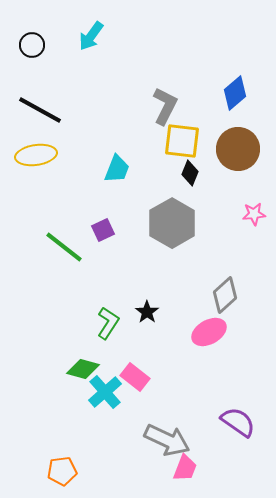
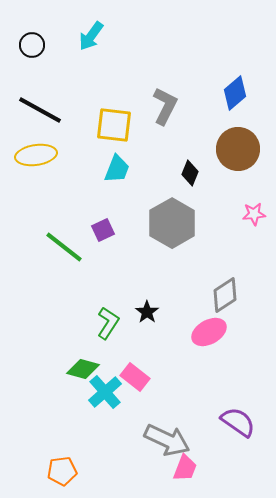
yellow square: moved 68 px left, 16 px up
gray diamond: rotated 9 degrees clockwise
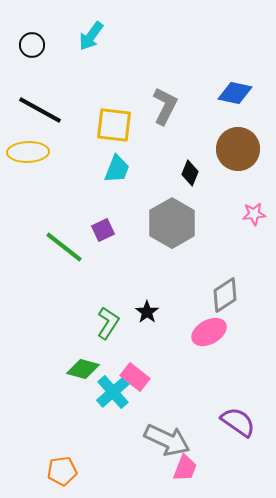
blue diamond: rotated 52 degrees clockwise
yellow ellipse: moved 8 px left, 3 px up; rotated 6 degrees clockwise
cyan cross: moved 8 px right
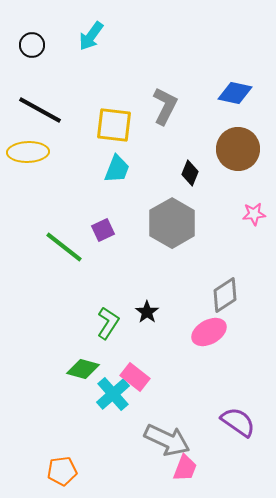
cyan cross: moved 2 px down
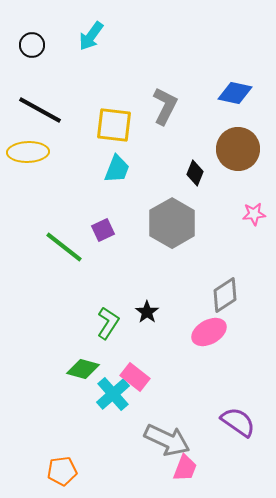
black diamond: moved 5 px right
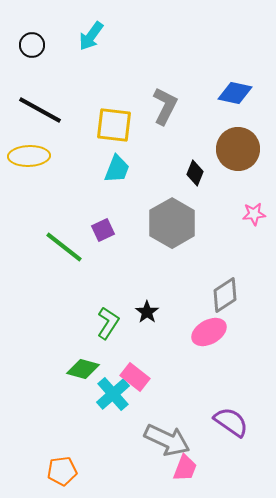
yellow ellipse: moved 1 px right, 4 px down
purple semicircle: moved 7 px left
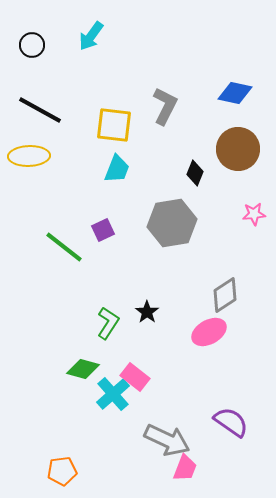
gray hexagon: rotated 21 degrees clockwise
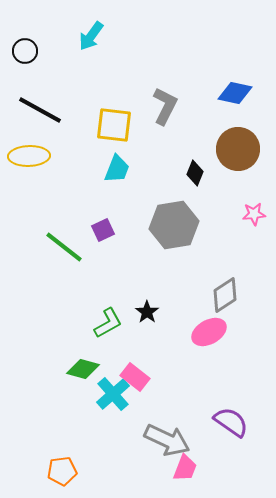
black circle: moved 7 px left, 6 px down
gray hexagon: moved 2 px right, 2 px down
green L-shape: rotated 28 degrees clockwise
